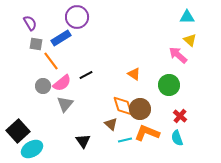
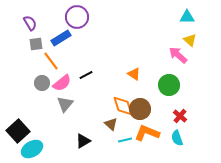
gray square: rotated 16 degrees counterclockwise
gray circle: moved 1 px left, 3 px up
black triangle: rotated 35 degrees clockwise
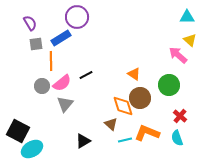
orange line: rotated 36 degrees clockwise
gray circle: moved 3 px down
brown circle: moved 11 px up
black square: rotated 20 degrees counterclockwise
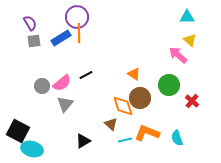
gray square: moved 2 px left, 3 px up
orange line: moved 28 px right, 28 px up
red cross: moved 12 px right, 15 px up
cyan ellipse: rotated 45 degrees clockwise
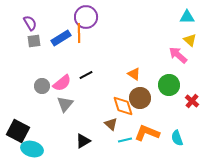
purple circle: moved 9 px right
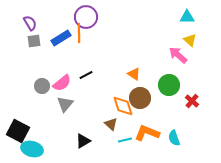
cyan semicircle: moved 3 px left
